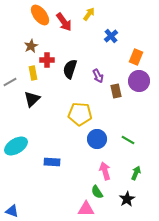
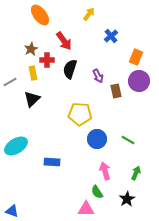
red arrow: moved 19 px down
brown star: moved 3 px down
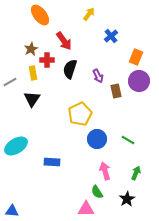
black triangle: rotated 12 degrees counterclockwise
yellow pentagon: rotated 30 degrees counterclockwise
blue triangle: rotated 16 degrees counterclockwise
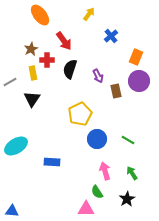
green arrow: moved 4 px left; rotated 56 degrees counterclockwise
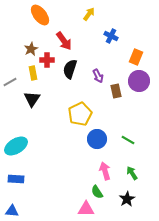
blue cross: rotated 24 degrees counterclockwise
blue rectangle: moved 36 px left, 17 px down
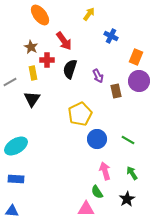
brown star: moved 2 px up; rotated 16 degrees counterclockwise
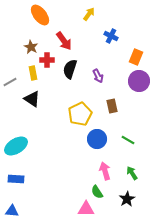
brown rectangle: moved 4 px left, 15 px down
black triangle: rotated 30 degrees counterclockwise
